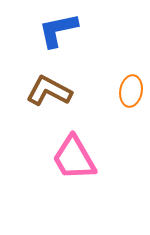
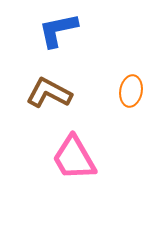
brown L-shape: moved 2 px down
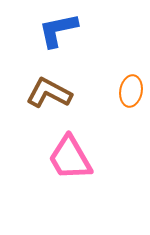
pink trapezoid: moved 4 px left
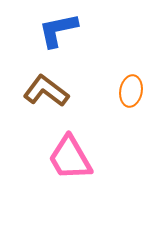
brown L-shape: moved 3 px left, 2 px up; rotated 9 degrees clockwise
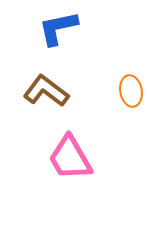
blue L-shape: moved 2 px up
orange ellipse: rotated 20 degrees counterclockwise
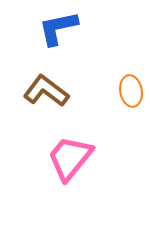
pink trapezoid: rotated 69 degrees clockwise
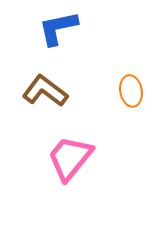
brown L-shape: moved 1 px left
